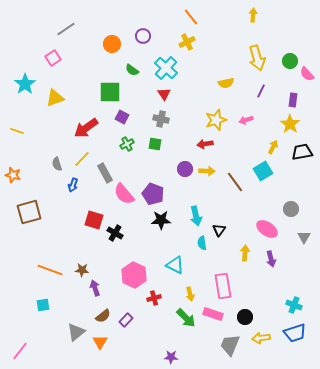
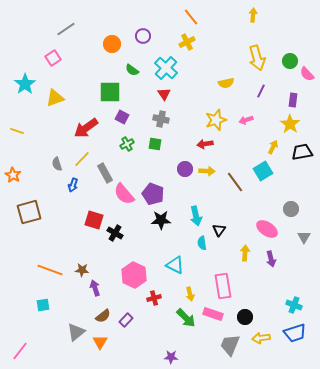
orange star at (13, 175): rotated 14 degrees clockwise
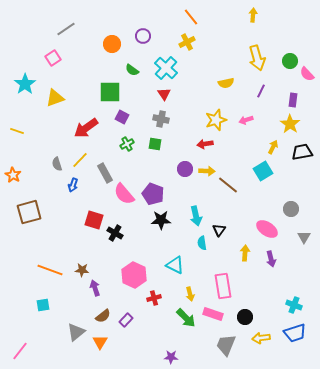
yellow line at (82, 159): moved 2 px left, 1 px down
brown line at (235, 182): moved 7 px left, 3 px down; rotated 15 degrees counterclockwise
gray trapezoid at (230, 345): moved 4 px left
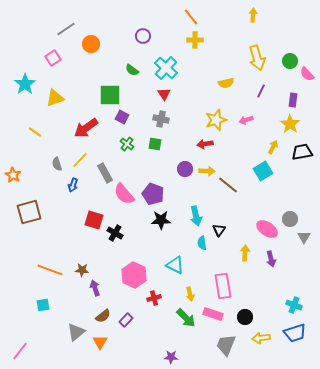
yellow cross at (187, 42): moved 8 px right, 2 px up; rotated 28 degrees clockwise
orange circle at (112, 44): moved 21 px left
green square at (110, 92): moved 3 px down
yellow line at (17, 131): moved 18 px right, 1 px down; rotated 16 degrees clockwise
green cross at (127, 144): rotated 24 degrees counterclockwise
gray circle at (291, 209): moved 1 px left, 10 px down
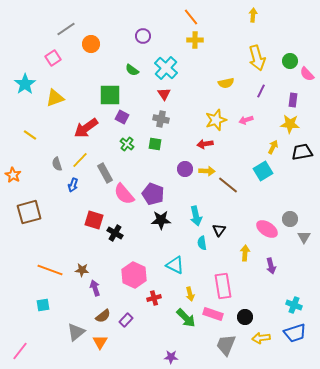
yellow star at (290, 124): rotated 30 degrees counterclockwise
yellow line at (35, 132): moved 5 px left, 3 px down
purple arrow at (271, 259): moved 7 px down
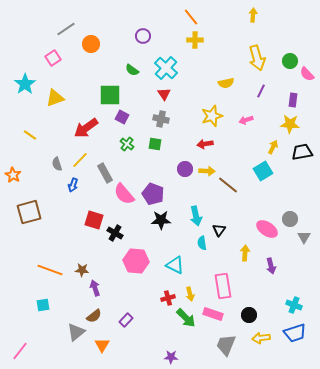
yellow star at (216, 120): moved 4 px left, 4 px up
pink hexagon at (134, 275): moved 2 px right, 14 px up; rotated 20 degrees counterclockwise
red cross at (154, 298): moved 14 px right
brown semicircle at (103, 316): moved 9 px left
black circle at (245, 317): moved 4 px right, 2 px up
orange triangle at (100, 342): moved 2 px right, 3 px down
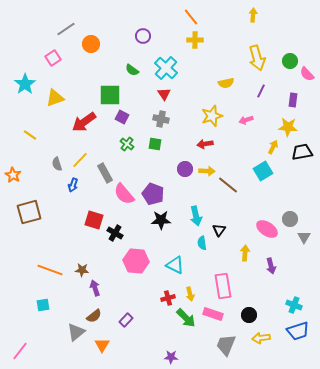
yellow star at (290, 124): moved 2 px left, 3 px down
red arrow at (86, 128): moved 2 px left, 6 px up
blue trapezoid at (295, 333): moved 3 px right, 2 px up
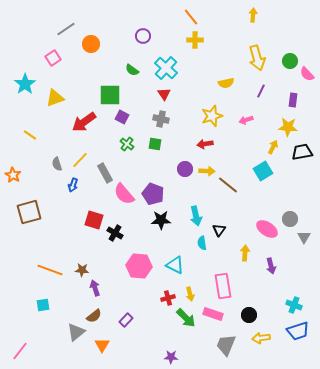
pink hexagon at (136, 261): moved 3 px right, 5 px down
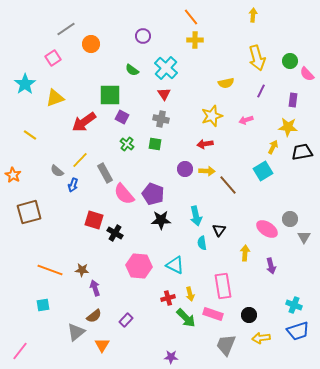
gray semicircle at (57, 164): moved 7 px down; rotated 32 degrees counterclockwise
brown line at (228, 185): rotated 10 degrees clockwise
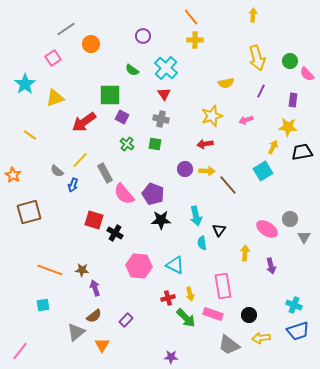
gray trapezoid at (226, 345): moved 3 px right; rotated 75 degrees counterclockwise
